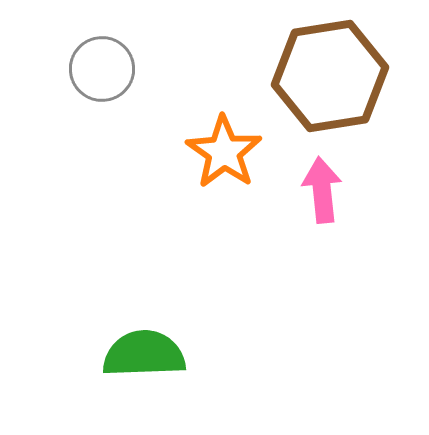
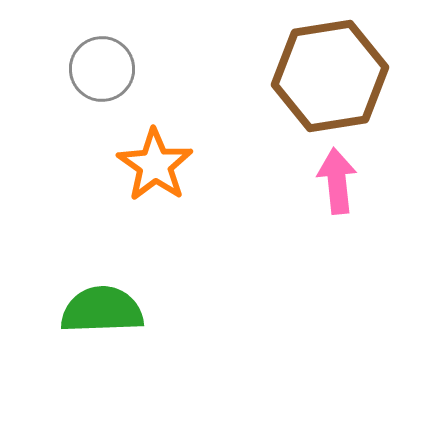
orange star: moved 69 px left, 13 px down
pink arrow: moved 15 px right, 9 px up
green semicircle: moved 42 px left, 44 px up
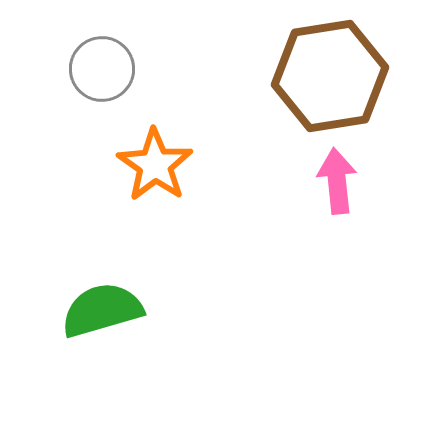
green semicircle: rotated 14 degrees counterclockwise
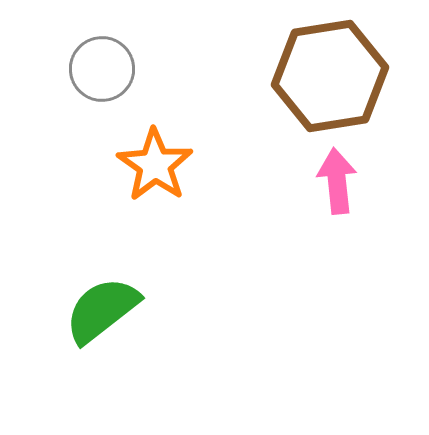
green semicircle: rotated 22 degrees counterclockwise
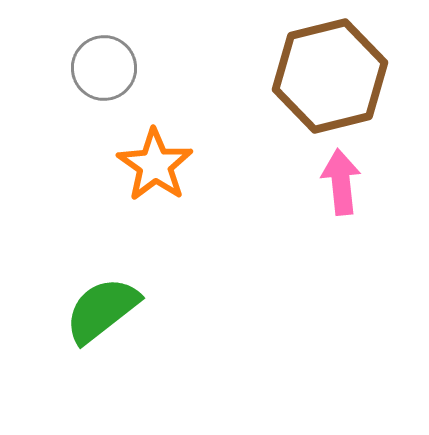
gray circle: moved 2 px right, 1 px up
brown hexagon: rotated 5 degrees counterclockwise
pink arrow: moved 4 px right, 1 px down
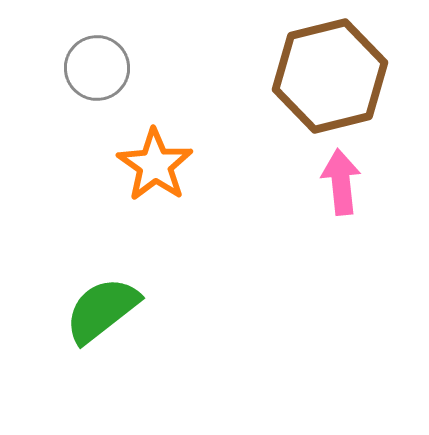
gray circle: moved 7 px left
